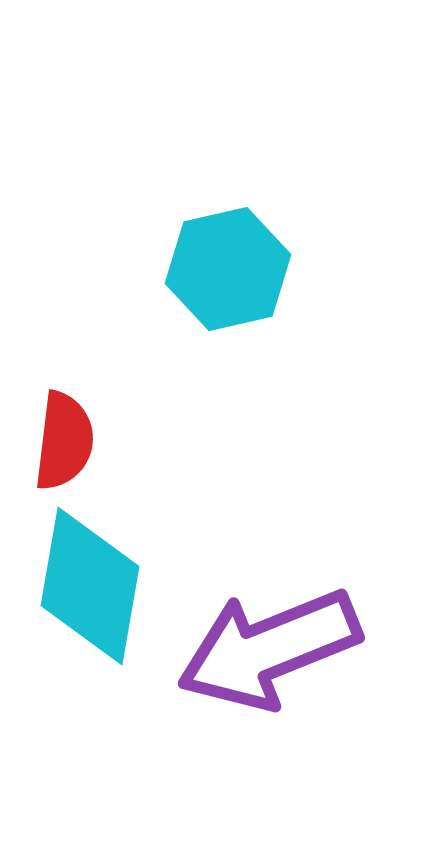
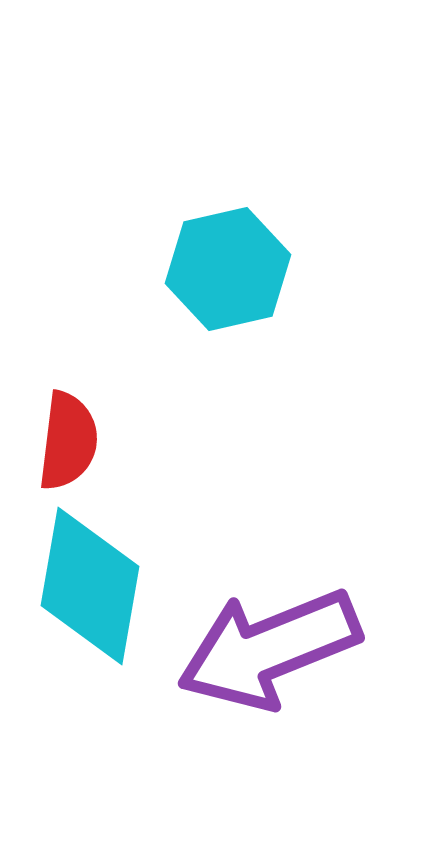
red semicircle: moved 4 px right
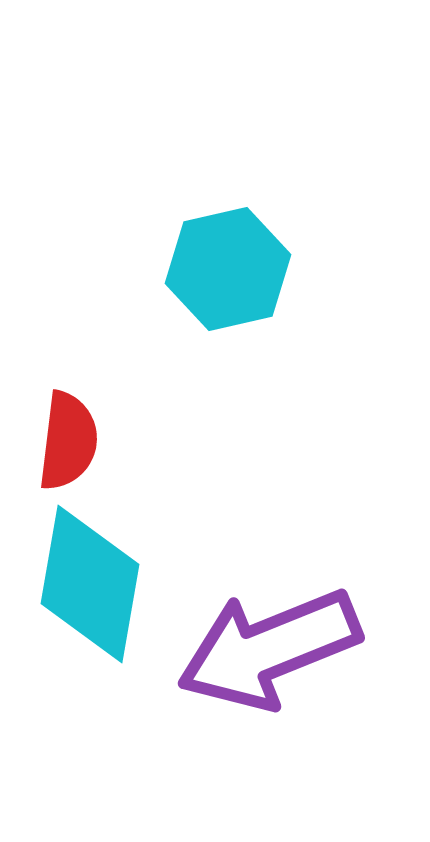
cyan diamond: moved 2 px up
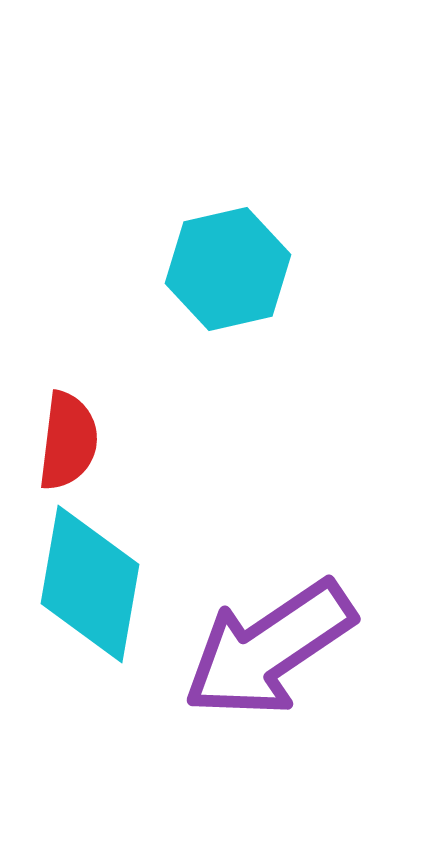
purple arrow: rotated 12 degrees counterclockwise
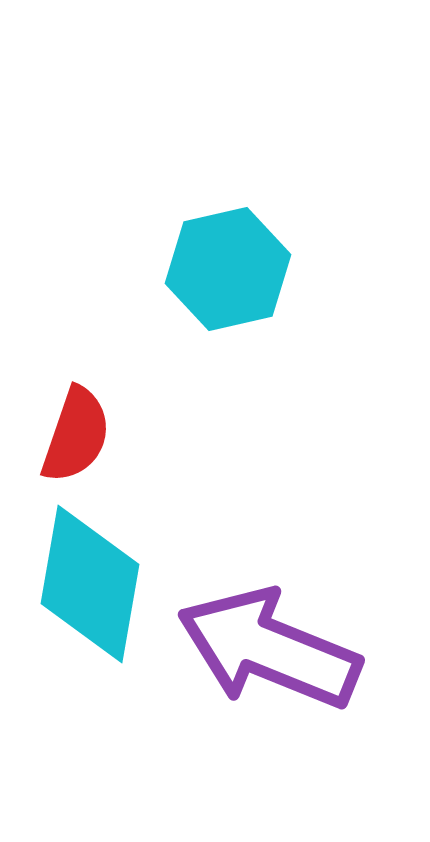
red semicircle: moved 8 px right, 6 px up; rotated 12 degrees clockwise
purple arrow: rotated 56 degrees clockwise
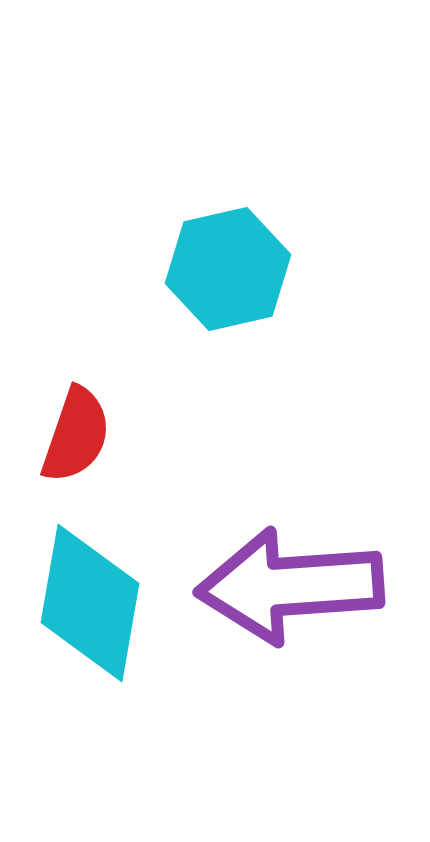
cyan diamond: moved 19 px down
purple arrow: moved 21 px right, 63 px up; rotated 26 degrees counterclockwise
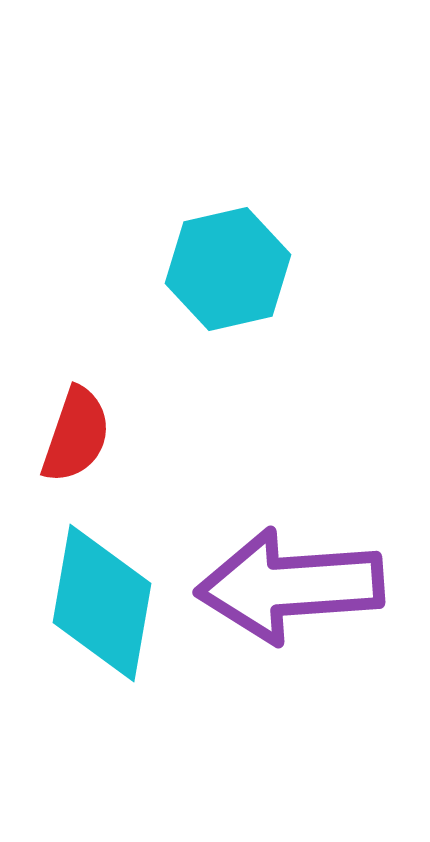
cyan diamond: moved 12 px right
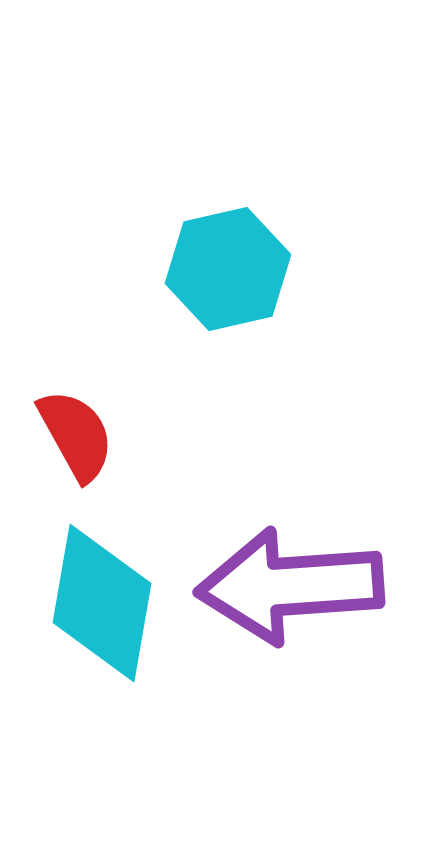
red semicircle: rotated 48 degrees counterclockwise
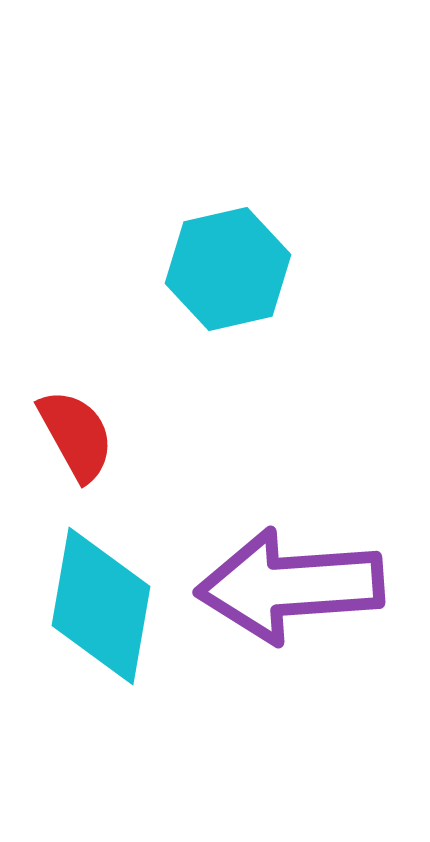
cyan diamond: moved 1 px left, 3 px down
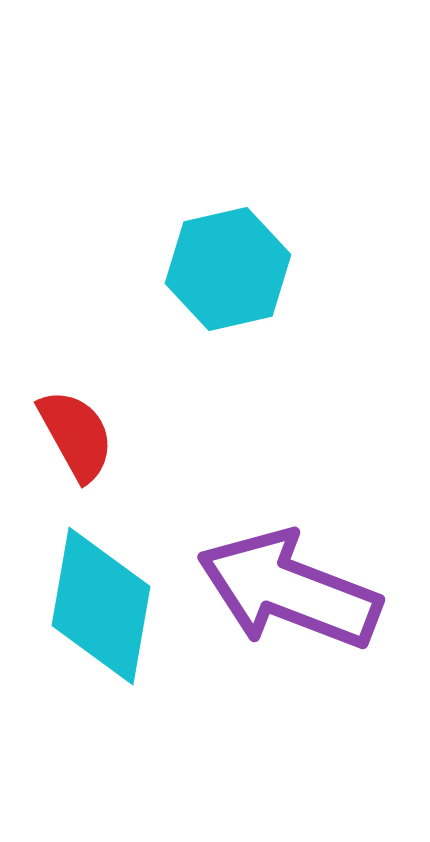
purple arrow: moved 1 px left, 4 px down; rotated 25 degrees clockwise
